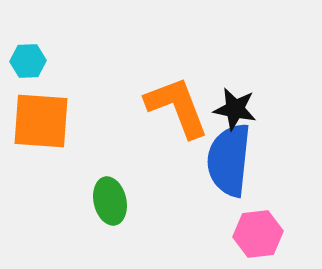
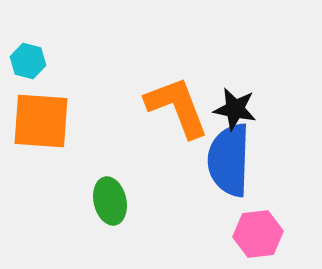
cyan hexagon: rotated 16 degrees clockwise
blue semicircle: rotated 4 degrees counterclockwise
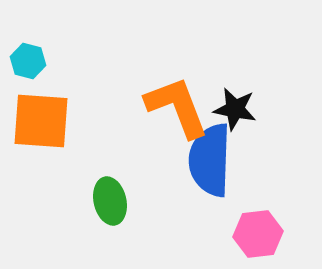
blue semicircle: moved 19 px left
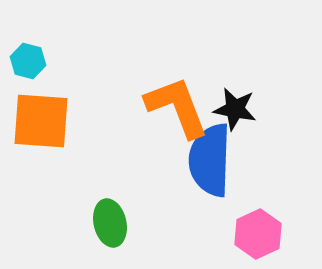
green ellipse: moved 22 px down
pink hexagon: rotated 18 degrees counterclockwise
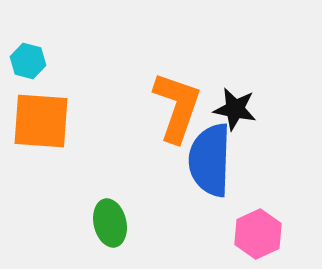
orange L-shape: rotated 40 degrees clockwise
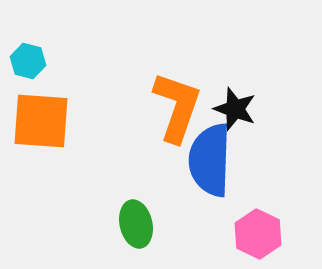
black star: rotated 9 degrees clockwise
green ellipse: moved 26 px right, 1 px down
pink hexagon: rotated 9 degrees counterclockwise
